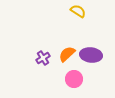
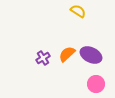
purple ellipse: rotated 20 degrees clockwise
pink circle: moved 22 px right, 5 px down
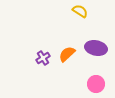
yellow semicircle: moved 2 px right
purple ellipse: moved 5 px right, 7 px up; rotated 15 degrees counterclockwise
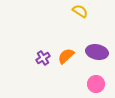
purple ellipse: moved 1 px right, 4 px down
orange semicircle: moved 1 px left, 2 px down
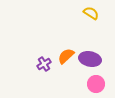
yellow semicircle: moved 11 px right, 2 px down
purple ellipse: moved 7 px left, 7 px down
purple cross: moved 1 px right, 6 px down
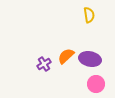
yellow semicircle: moved 2 px left, 2 px down; rotated 49 degrees clockwise
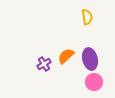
yellow semicircle: moved 2 px left, 2 px down
purple ellipse: rotated 65 degrees clockwise
pink circle: moved 2 px left, 2 px up
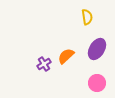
purple ellipse: moved 7 px right, 10 px up; rotated 45 degrees clockwise
pink circle: moved 3 px right, 1 px down
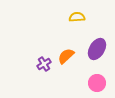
yellow semicircle: moved 10 px left; rotated 84 degrees counterclockwise
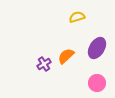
yellow semicircle: rotated 14 degrees counterclockwise
purple ellipse: moved 1 px up
